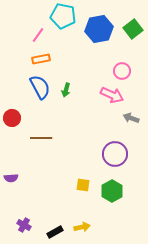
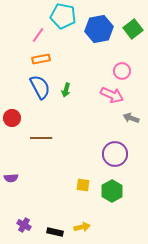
black rectangle: rotated 42 degrees clockwise
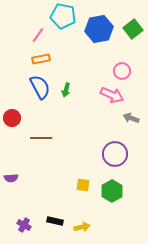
black rectangle: moved 11 px up
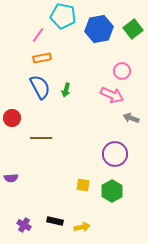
orange rectangle: moved 1 px right, 1 px up
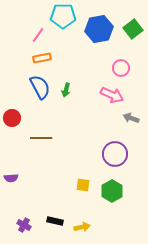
cyan pentagon: rotated 10 degrees counterclockwise
pink circle: moved 1 px left, 3 px up
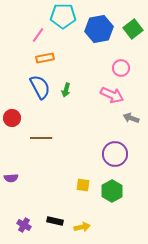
orange rectangle: moved 3 px right
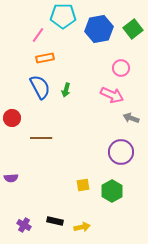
purple circle: moved 6 px right, 2 px up
yellow square: rotated 16 degrees counterclockwise
